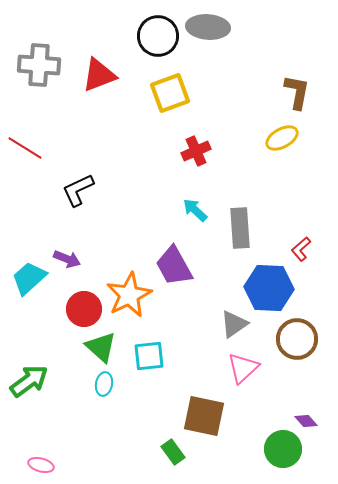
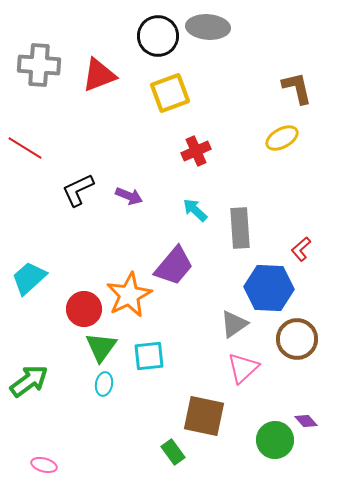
brown L-shape: moved 4 px up; rotated 24 degrees counterclockwise
purple arrow: moved 62 px right, 63 px up
purple trapezoid: rotated 111 degrees counterclockwise
green triangle: rotated 24 degrees clockwise
green circle: moved 8 px left, 9 px up
pink ellipse: moved 3 px right
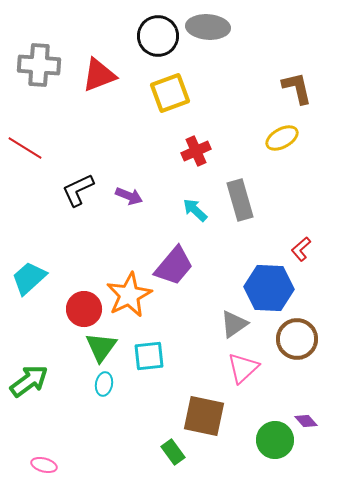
gray rectangle: moved 28 px up; rotated 12 degrees counterclockwise
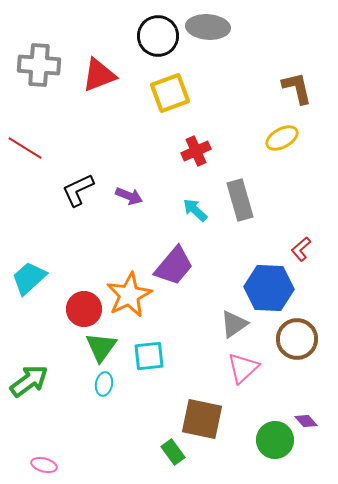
brown square: moved 2 px left, 3 px down
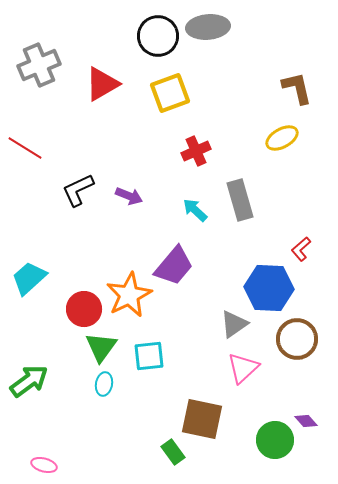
gray ellipse: rotated 9 degrees counterclockwise
gray cross: rotated 27 degrees counterclockwise
red triangle: moved 3 px right, 9 px down; rotated 9 degrees counterclockwise
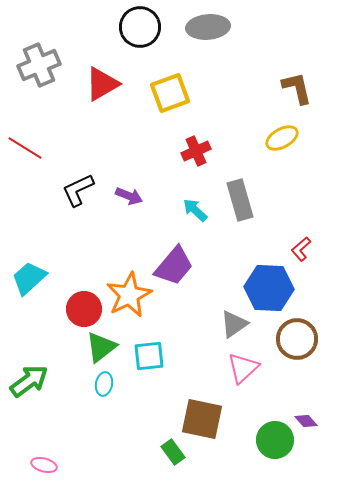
black circle: moved 18 px left, 9 px up
green triangle: rotated 16 degrees clockwise
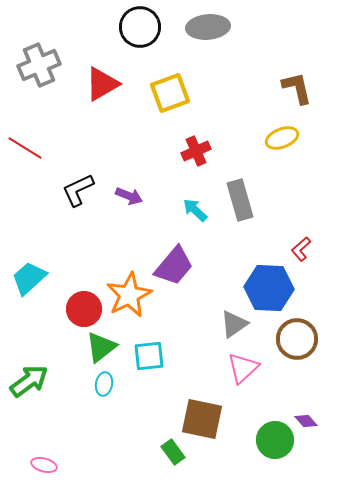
yellow ellipse: rotated 8 degrees clockwise
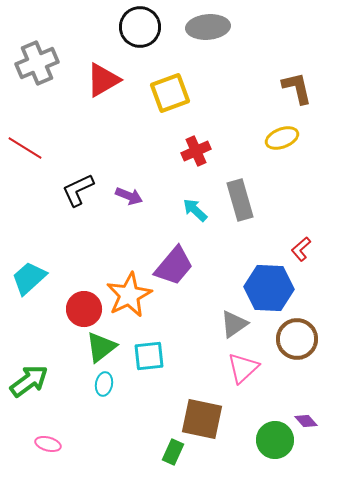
gray cross: moved 2 px left, 2 px up
red triangle: moved 1 px right, 4 px up
green rectangle: rotated 60 degrees clockwise
pink ellipse: moved 4 px right, 21 px up
